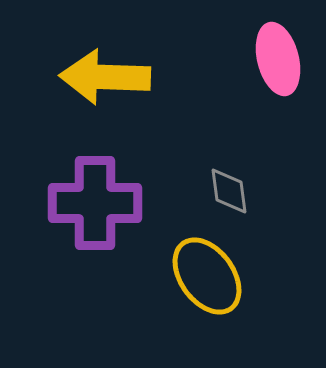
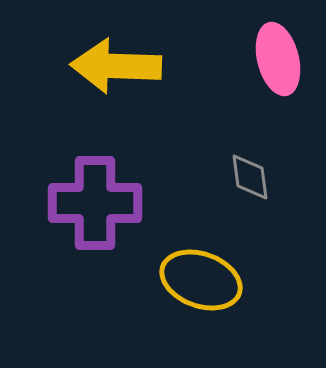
yellow arrow: moved 11 px right, 11 px up
gray diamond: moved 21 px right, 14 px up
yellow ellipse: moved 6 px left, 4 px down; rotated 34 degrees counterclockwise
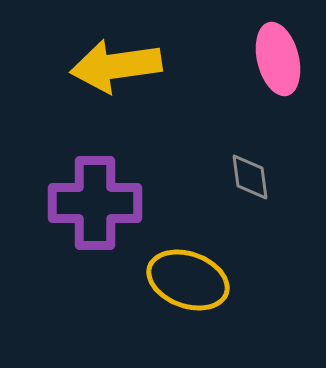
yellow arrow: rotated 10 degrees counterclockwise
yellow ellipse: moved 13 px left
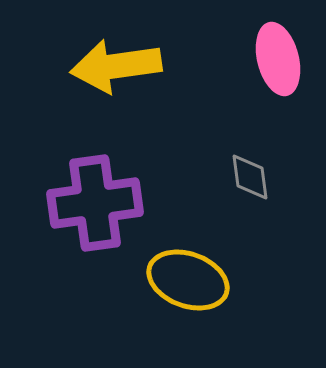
purple cross: rotated 8 degrees counterclockwise
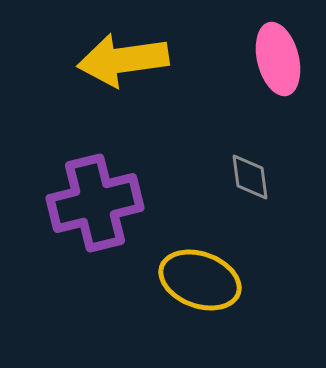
yellow arrow: moved 7 px right, 6 px up
purple cross: rotated 6 degrees counterclockwise
yellow ellipse: moved 12 px right
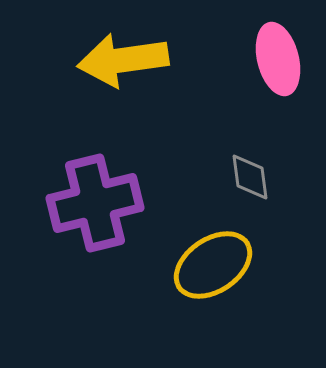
yellow ellipse: moved 13 px right, 15 px up; rotated 54 degrees counterclockwise
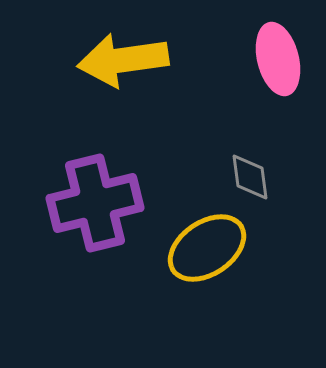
yellow ellipse: moved 6 px left, 17 px up
